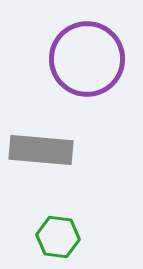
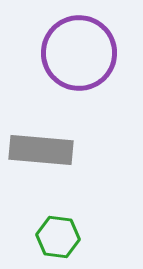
purple circle: moved 8 px left, 6 px up
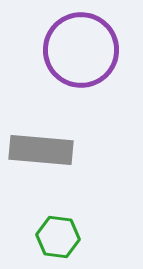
purple circle: moved 2 px right, 3 px up
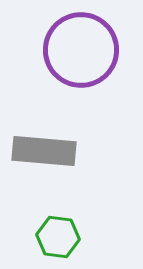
gray rectangle: moved 3 px right, 1 px down
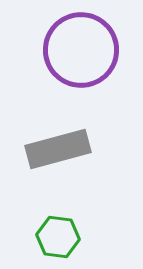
gray rectangle: moved 14 px right, 2 px up; rotated 20 degrees counterclockwise
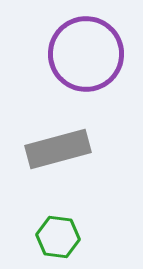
purple circle: moved 5 px right, 4 px down
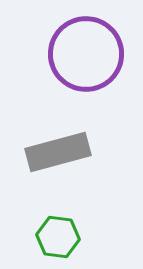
gray rectangle: moved 3 px down
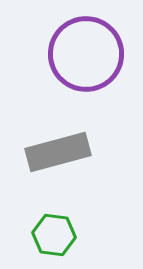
green hexagon: moved 4 px left, 2 px up
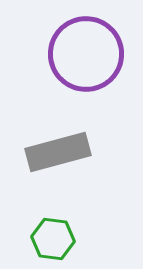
green hexagon: moved 1 px left, 4 px down
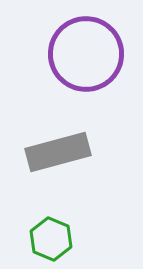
green hexagon: moved 2 px left; rotated 15 degrees clockwise
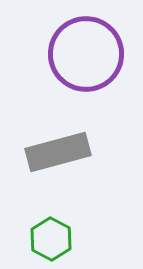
green hexagon: rotated 6 degrees clockwise
